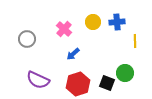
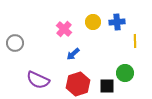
gray circle: moved 12 px left, 4 px down
black square: moved 3 px down; rotated 21 degrees counterclockwise
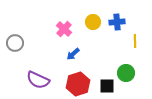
green circle: moved 1 px right
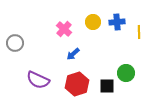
yellow line: moved 4 px right, 9 px up
red hexagon: moved 1 px left
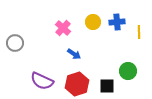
pink cross: moved 1 px left, 1 px up
blue arrow: moved 1 px right; rotated 104 degrees counterclockwise
green circle: moved 2 px right, 2 px up
purple semicircle: moved 4 px right, 1 px down
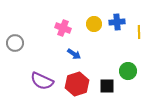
yellow circle: moved 1 px right, 2 px down
pink cross: rotated 21 degrees counterclockwise
